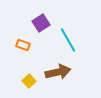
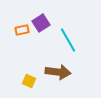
orange rectangle: moved 1 px left, 15 px up; rotated 32 degrees counterclockwise
brown arrow: rotated 20 degrees clockwise
yellow square: rotated 24 degrees counterclockwise
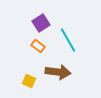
orange rectangle: moved 16 px right, 16 px down; rotated 48 degrees clockwise
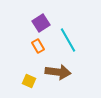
orange rectangle: rotated 24 degrees clockwise
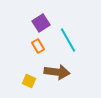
brown arrow: moved 1 px left
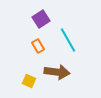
purple square: moved 4 px up
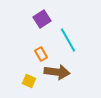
purple square: moved 1 px right
orange rectangle: moved 3 px right, 8 px down
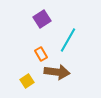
cyan line: rotated 60 degrees clockwise
yellow square: moved 2 px left; rotated 32 degrees clockwise
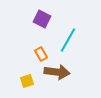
purple square: rotated 30 degrees counterclockwise
yellow square: rotated 16 degrees clockwise
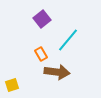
purple square: rotated 24 degrees clockwise
cyan line: rotated 10 degrees clockwise
yellow square: moved 15 px left, 4 px down
